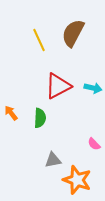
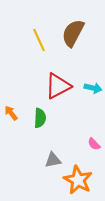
orange star: moved 1 px right; rotated 8 degrees clockwise
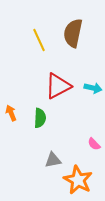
brown semicircle: rotated 16 degrees counterclockwise
orange arrow: rotated 14 degrees clockwise
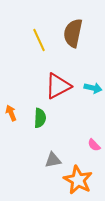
pink semicircle: moved 1 px down
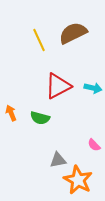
brown semicircle: rotated 52 degrees clockwise
green semicircle: rotated 102 degrees clockwise
gray triangle: moved 5 px right
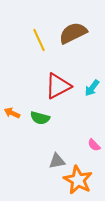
cyan arrow: moved 1 px left; rotated 114 degrees clockwise
orange arrow: moved 1 px right; rotated 42 degrees counterclockwise
gray triangle: moved 1 px left, 1 px down
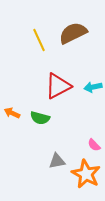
cyan arrow: moved 1 px right, 1 px up; rotated 42 degrees clockwise
orange star: moved 8 px right, 6 px up
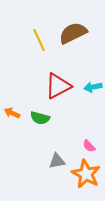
pink semicircle: moved 5 px left, 1 px down
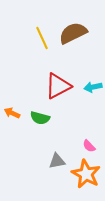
yellow line: moved 3 px right, 2 px up
